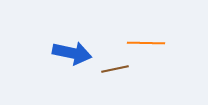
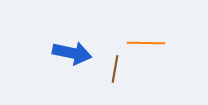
brown line: rotated 68 degrees counterclockwise
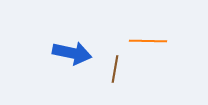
orange line: moved 2 px right, 2 px up
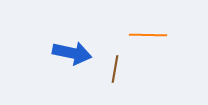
orange line: moved 6 px up
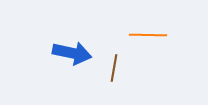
brown line: moved 1 px left, 1 px up
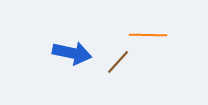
brown line: moved 4 px right, 6 px up; rotated 32 degrees clockwise
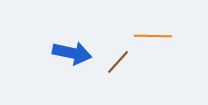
orange line: moved 5 px right, 1 px down
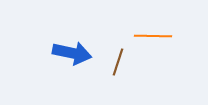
brown line: rotated 24 degrees counterclockwise
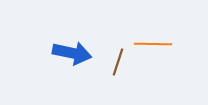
orange line: moved 8 px down
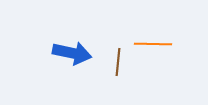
brown line: rotated 12 degrees counterclockwise
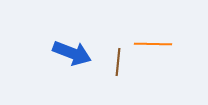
blue arrow: rotated 9 degrees clockwise
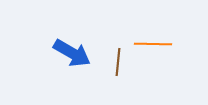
blue arrow: rotated 9 degrees clockwise
